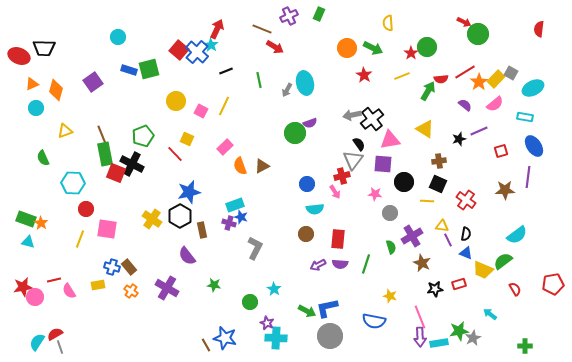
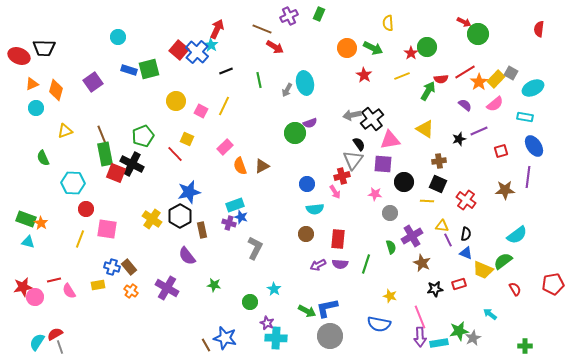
blue semicircle at (374, 321): moved 5 px right, 3 px down
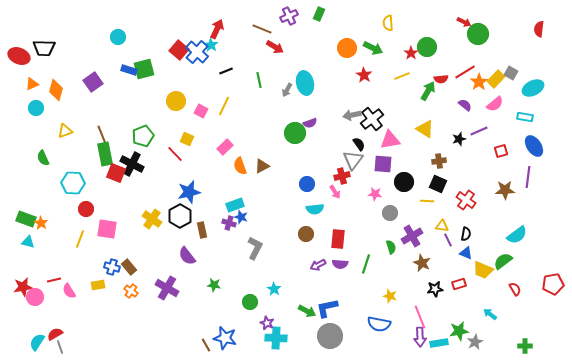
green square at (149, 69): moved 5 px left
gray star at (473, 338): moved 2 px right, 4 px down
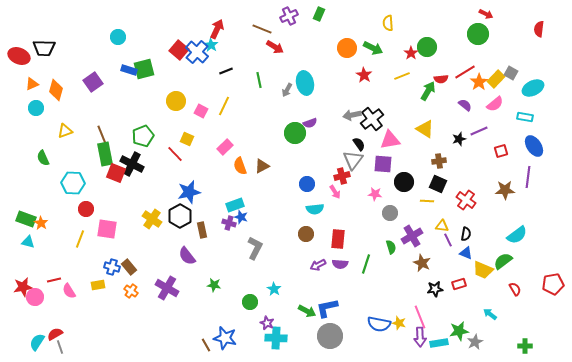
red arrow at (464, 22): moved 22 px right, 8 px up
yellow star at (390, 296): moved 9 px right, 27 px down
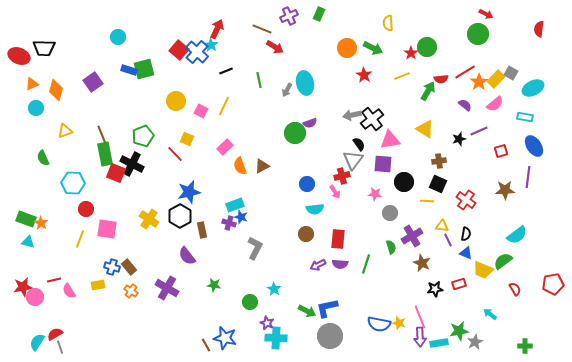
yellow cross at (152, 219): moved 3 px left
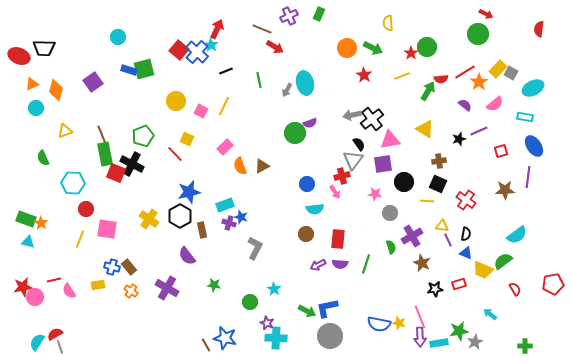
yellow rectangle at (496, 79): moved 2 px right, 10 px up
purple square at (383, 164): rotated 12 degrees counterclockwise
cyan rectangle at (235, 205): moved 10 px left
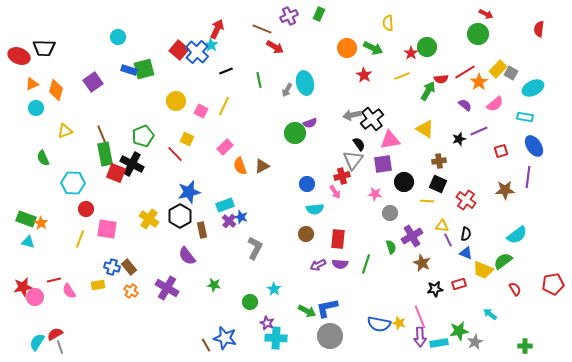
purple cross at (229, 223): moved 2 px up; rotated 24 degrees clockwise
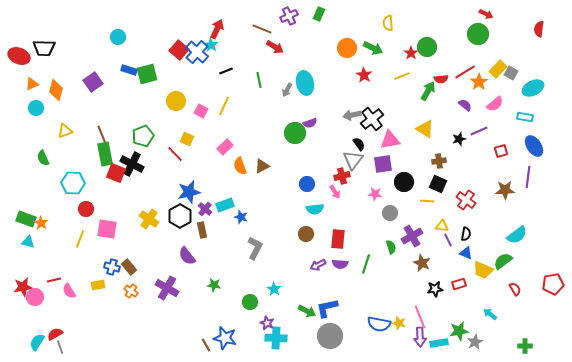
green square at (144, 69): moved 3 px right, 5 px down
purple cross at (229, 221): moved 24 px left, 12 px up
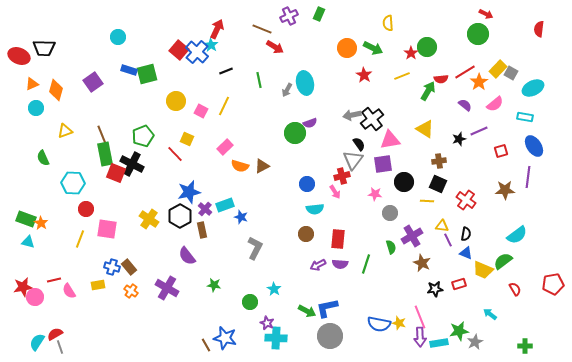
orange semicircle at (240, 166): rotated 54 degrees counterclockwise
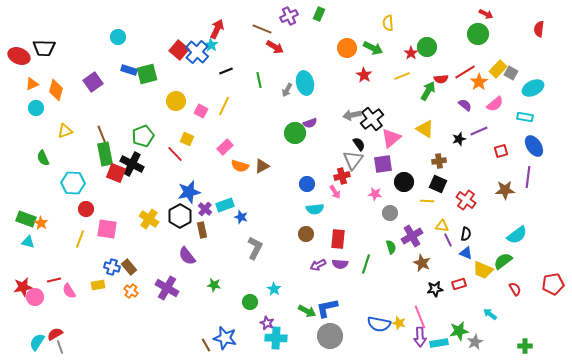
pink triangle at (390, 140): moved 1 px right, 2 px up; rotated 30 degrees counterclockwise
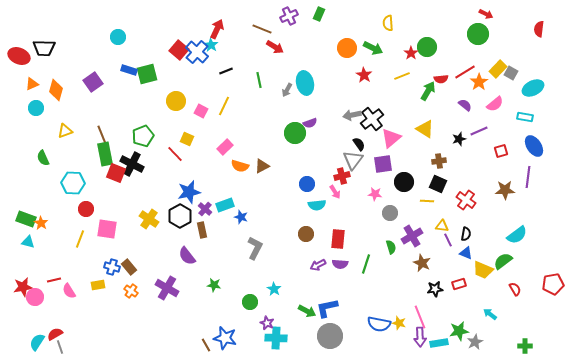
cyan semicircle at (315, 209): moved 2 px right, 4 px up
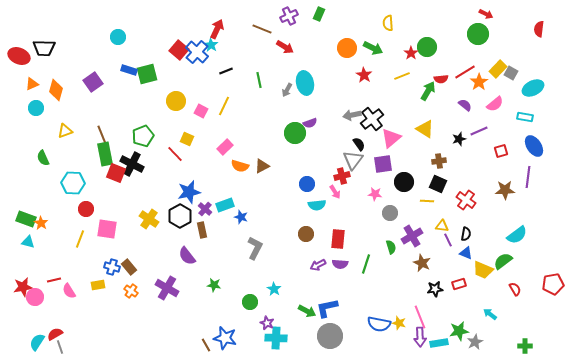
red arrow at (275, 47): moved 10 px right
